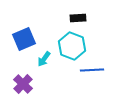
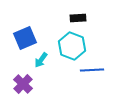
blue square: moved 1 px right, 1 px up
cyan arrow: moved 3 px left, 1 px down
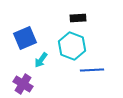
purple cross: rotated 12 degrees counterclockwise
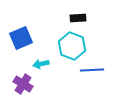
blue square: moved 4 px left
cyan arrow: moved 4 px down; rotated 42 degrees clockwise
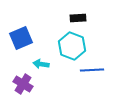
cyan arrow: rotated 21 degrees clockwise
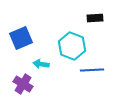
black rectangle: moved 17 px right
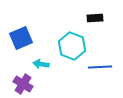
blue line: moved 8 px right, 3 px up
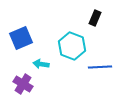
black rectangle: rotated 63 degrees counterclockwise
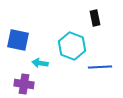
black rectangle: rotated 35 degrees counterclockwise
blue square: moved 3 px left, 2 px down; rotated 35 degrees clockwise
cyan arrow: moved 1 px left, 1 px up
purple cross: moved 1 px right; rotated 24 degrees counterclockwise
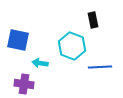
black rectangle: moved 2 px left, 2 px down
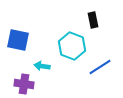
cyan arrow: moved 2 px right, 3 px down
blue line: rotated 30 degrees counterclockwise
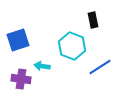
blue square: rotated 30 degrees counterclockwise
purple cross: moved 3 px left, 5 px up
